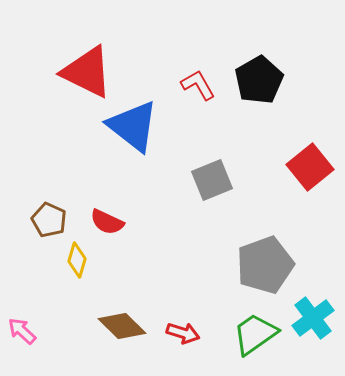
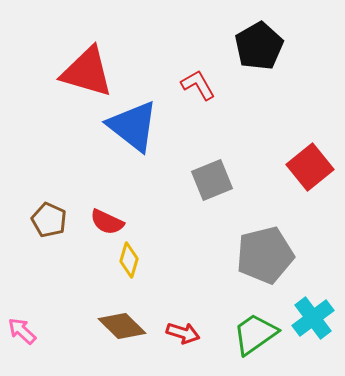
red triangle: rotated 10 degrees counterclockwise
black pentagon: moved 34 px up
yellow diamond: moved 52 px right
gray pentagon: moved 10 px up; rotated 6 degrees clockwise
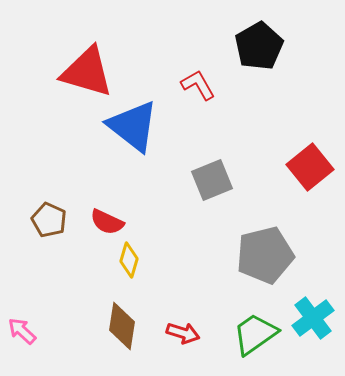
brown diamond: rotated 54 degrees clockwise
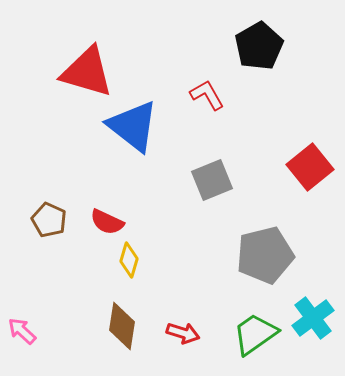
red L-shape: moved 9 px right, 10 px down
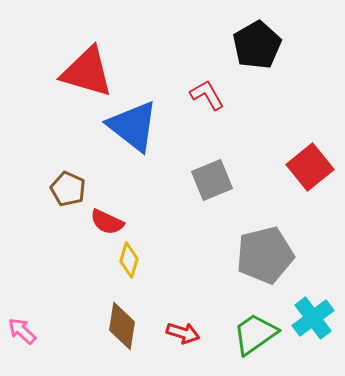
black pentagon: moved 2 px left, 1 px up
brown pentagon: moved 19 px right, 31 px up
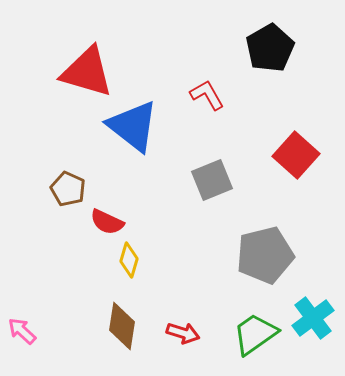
black pentagon: moved 13 px right, 3 px down
red square: moved 14 px left, 12 px up; rotated 9 degrees counterclockwise
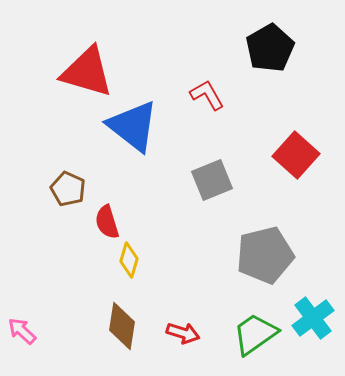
red semicircle: rotated 48 degrees clockwise
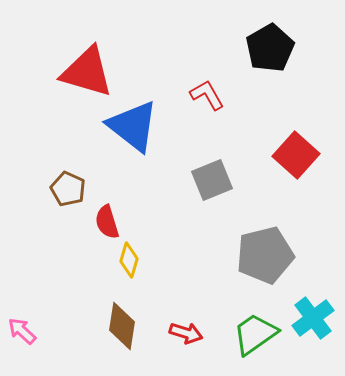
red arrow: moved 3 px right
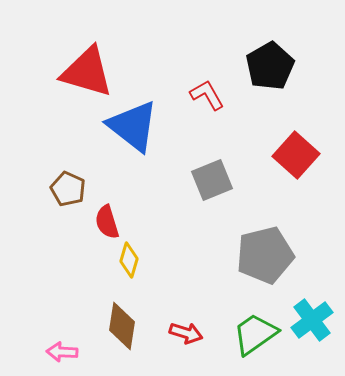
black pentagon: moved 18 px down
cyan cross: moved 1 px left, 2 px down
pink arrow: moved 40 px right, 21 px down; rotated 40 degrees counterclockwise
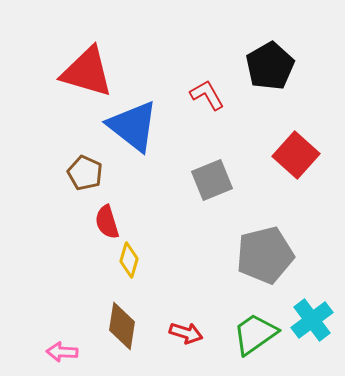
brown pentagon: moved 17 px right, 16 px up
